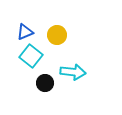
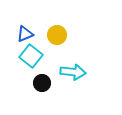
blue triangle: moved 2 px down
black circle: moved 3 px left
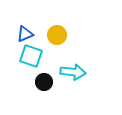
cyan square: rotated 20 degrees counterclockwise
black circle: moved 2 px right, 1 px up
